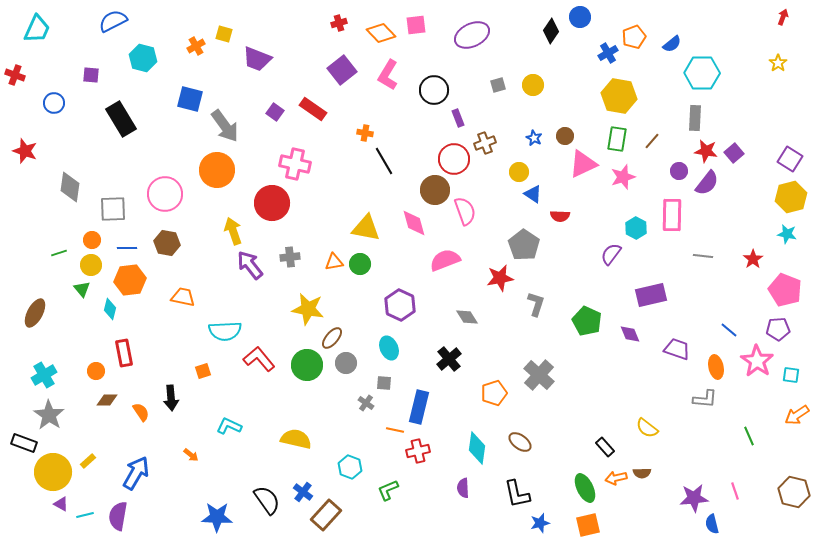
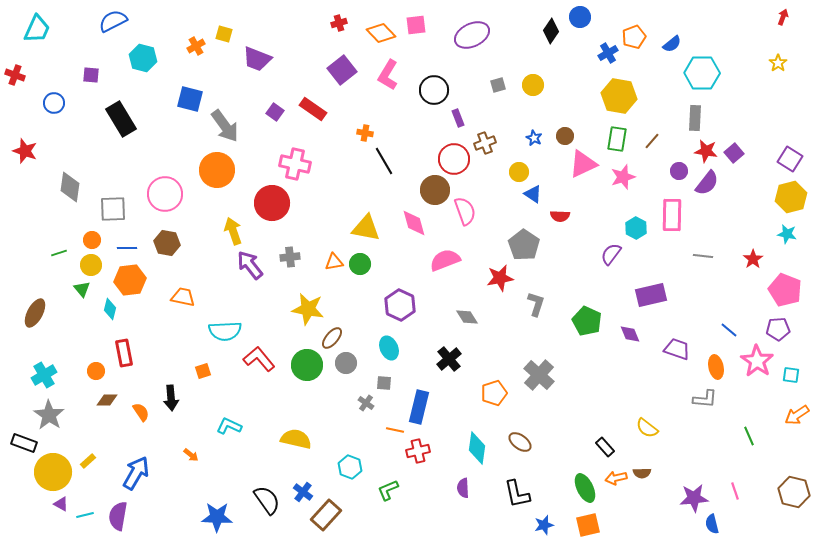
blue star at (540, 523): moved 4 px right, 2 px down
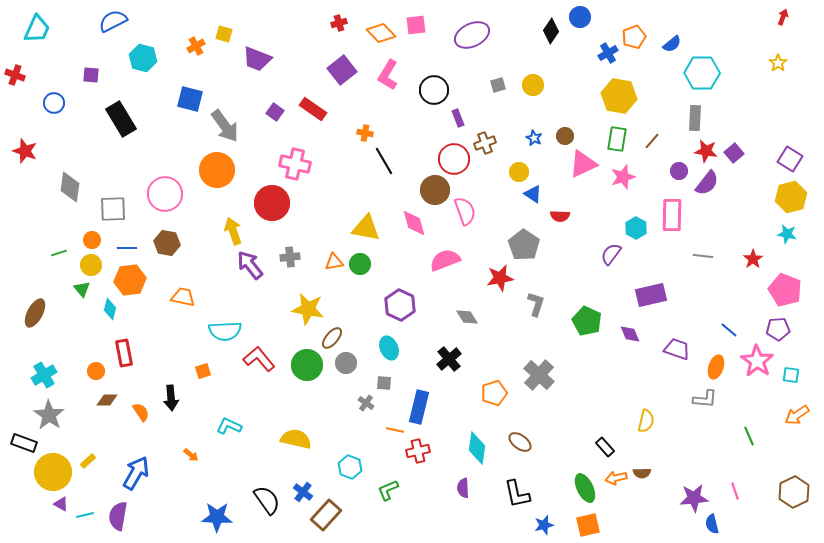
orange ellipse at (716, 367): rotated 30 degrees clockwise
yellow semicircle at (647, 428): moved 1 px left, 7 px up; rotated 115 degrees counterclockwise
brown hexagon at (794, 492): rotated 20 degrees clockwise
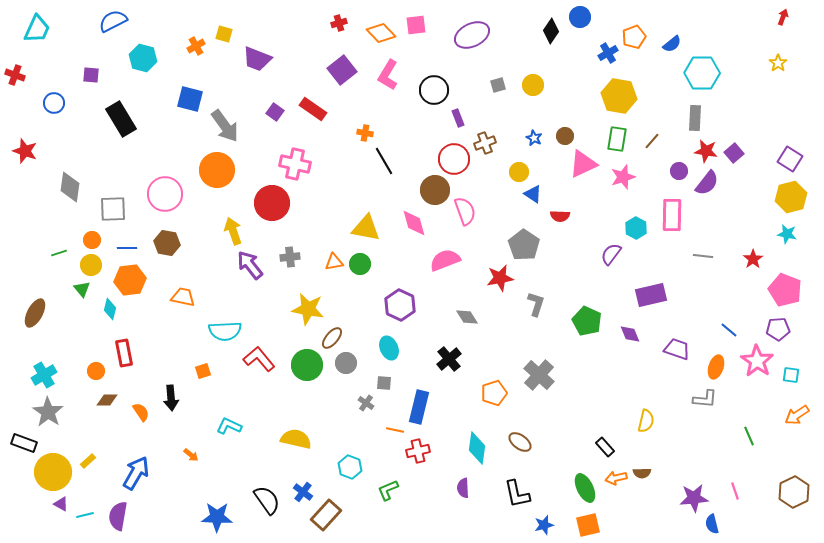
gray star at (49, 415): moved 1 px left, 3 px up
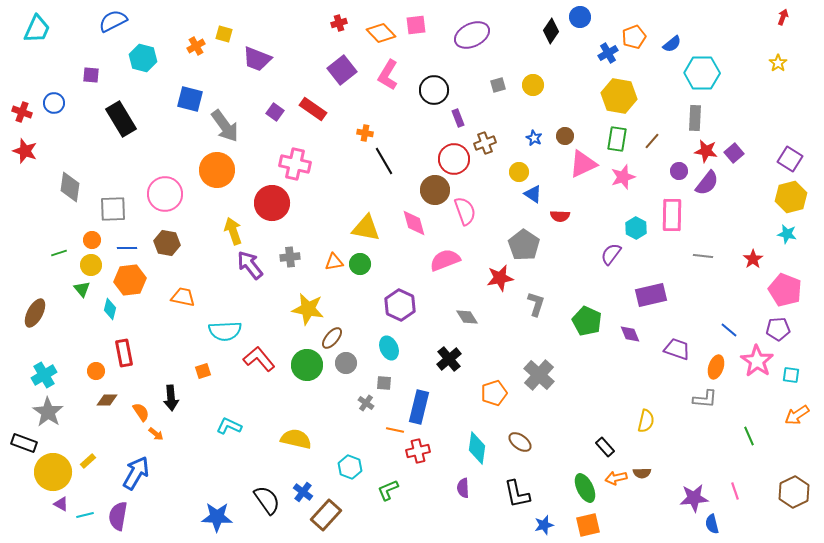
red cross at (15, 75): moved 7 px right, 37 px down
orange arrow at (191, 455): moved 35 px left, 21 px up
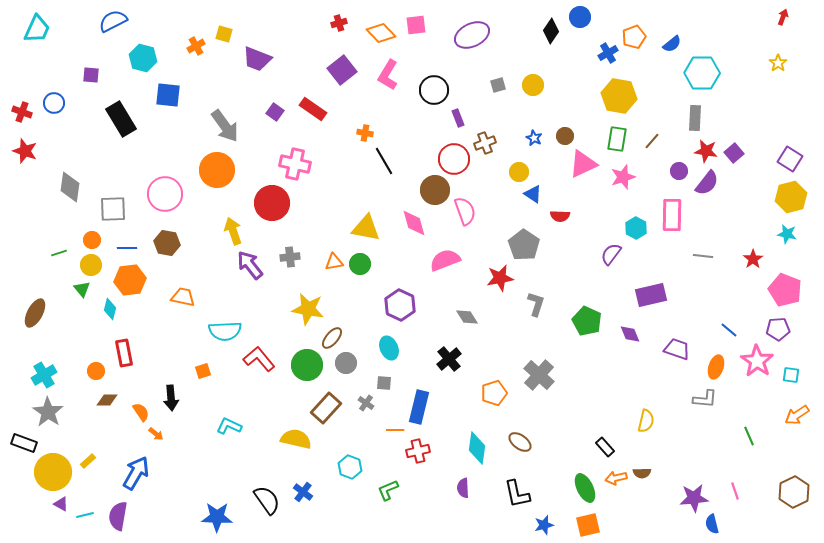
blue square at (190, 99): moved 22 px left, 4 px up; rotated 8 degrees counterclockwise
orange line at (395, 430): rotated 12 degrees counterclockwise
brown rectangle at (326, 515): moved 107 px up
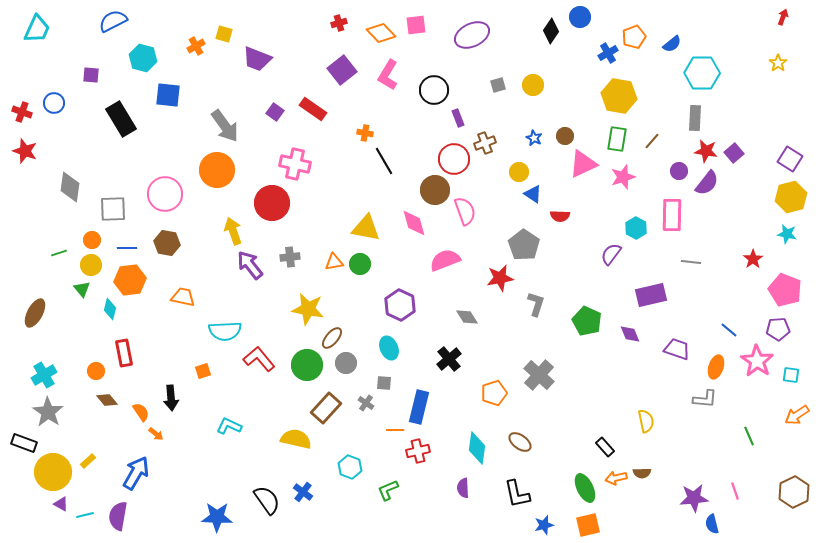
gray line at (703, 256): moved 12 px left, 6 px down
brown diamond at (107, 400): rotated 50 degrees clockwise
yellow semicircle at (646, 421): rotated 25 degrees counterclockwise
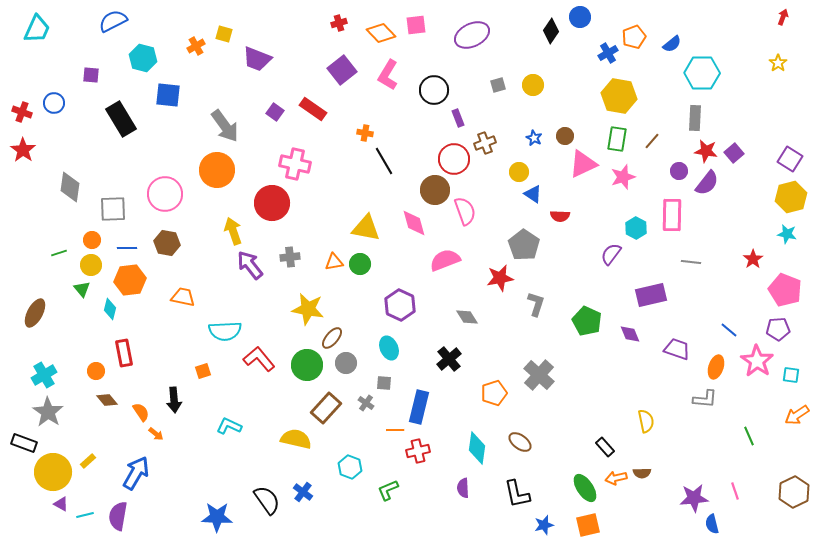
red star at (25, 151): moved 2 px left, 1 px up; rotated 15 degrees clockwise
black arrow at (171, 398): moved 3 px right, 2 px down
green ellipse at (585, 488): rotated 8 degrees counterclockwise
